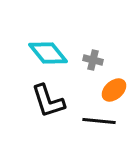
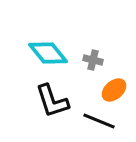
black L-shape: moved 4 px right
black line: rotated 16 degrees clockwise
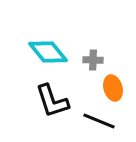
cyan diamond: moved 1 px up
gray cross: rotated 12 degrees counterclockwise
orange ellipse: moved 1 px left, 2 px up; rotated 65 degrees counterclockwise
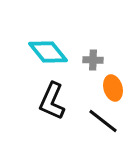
black L-shape: rotated 42 degrees clockwise
black line: moved 4 px right; rotated 16 degrees clockwise
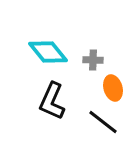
black line: moved 1 px down
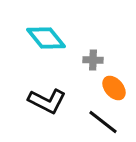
cyan diamond: moved 2 px left, 14 px up
orange ellipse: moved 1 px right; rotated 25 degrees counterclockwise
black L-shape: moved 5 px left; rotated 87 degrees counterclockwise
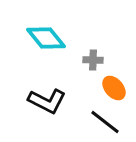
black line: moved 2 px right
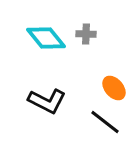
gray cross: moved 7 px left, 26 px up
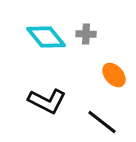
cyan diamond: moved 1 px up
orange ellipse: moved 13 px up
black line: moved 3 px left
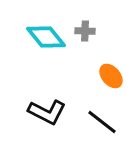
gray cross: moved 1 px left, 3 px up
orange ellipse: moved 3 px left, 1 px down
black L-shape: moved 11 px down
